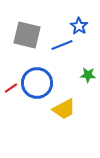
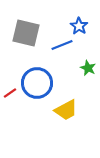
gray square: moved 1 px left, 2 px up
green star: moved 7 px up; rotated 21 degrees clockwise
red line: moved 1 px left, 5 px down
yellow trapezoid: moved 2 px right, 1 px down
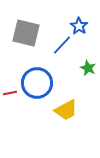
blue line: rotated 25 degrees counterclockwise
red line: rotated 24 degrees clockwise
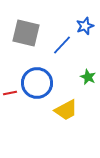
blue star: moved 6 px right; rotated 18 degrees clockwise
green star: moved 9 px down
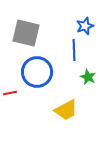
blue line: moved 12 px right, 5 px down; rotated 45 degrees counterclockwise
blue circle: moved 11 px up
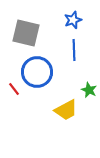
blue star: moved 12 px left, 6 px up
green star: moved 1 px right, 13 px down
red line: moved 4 px right, 4 px up; rotated 64 degrees clockwise
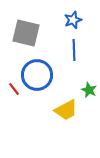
blue circle: moved 3 px down
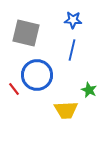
blue star: rotated 24 degrees clockwise
blue line: moved 2 px left; rotated 15 degrees clockwise
yellow trapezoid: rotated 25 degrees clockwise
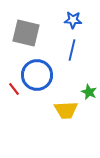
green star: moved 2 px down
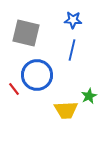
green star: moved 4 px down; rotated 21 degrees clockwise
